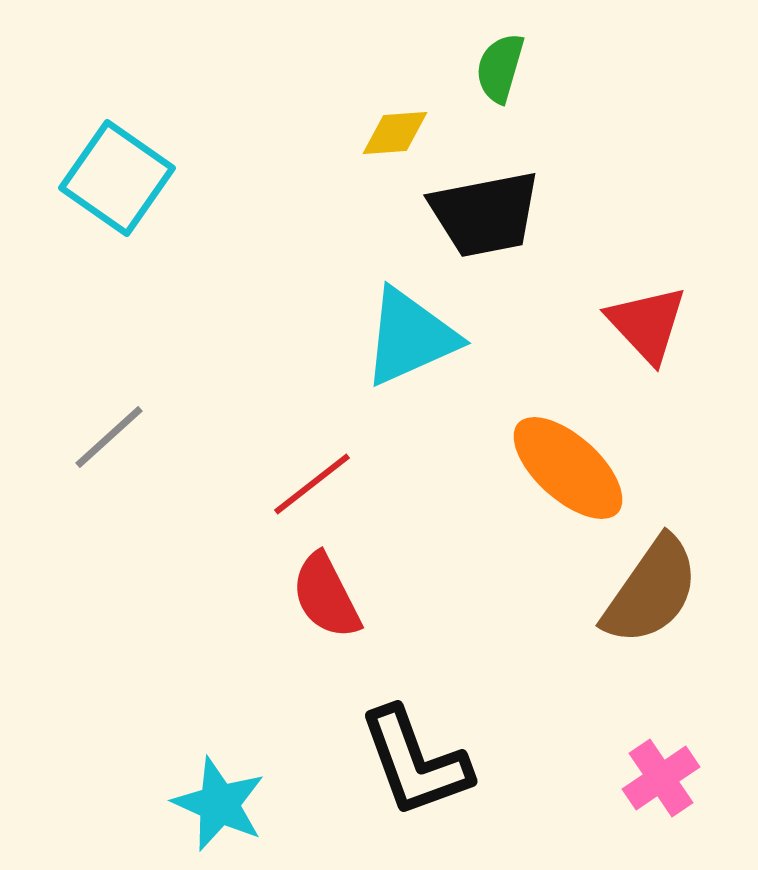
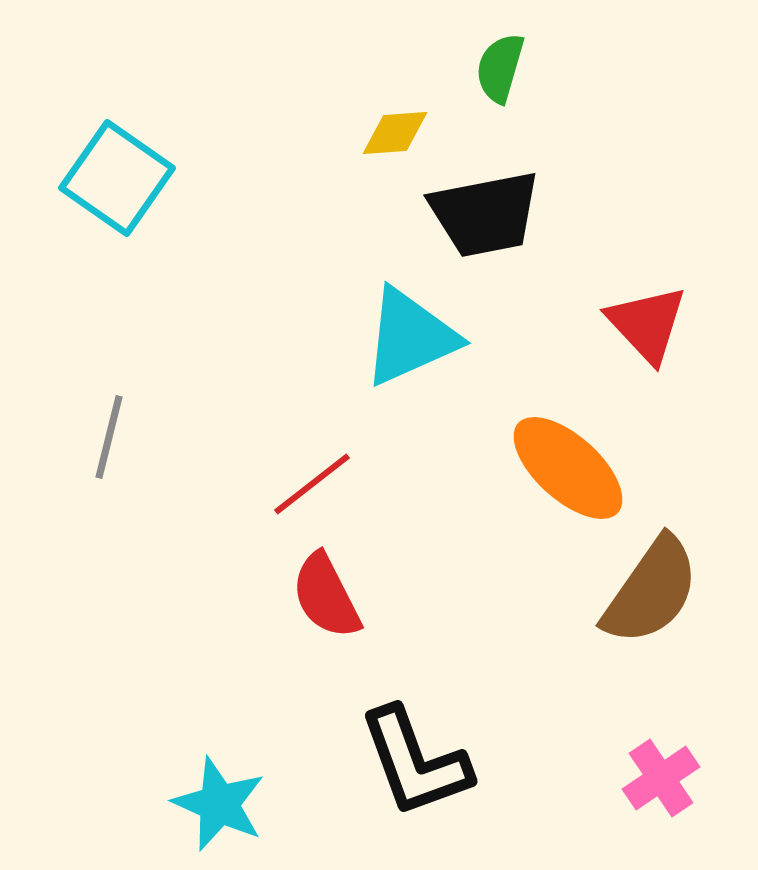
gray line: rotated 34 degrees counterclockwise
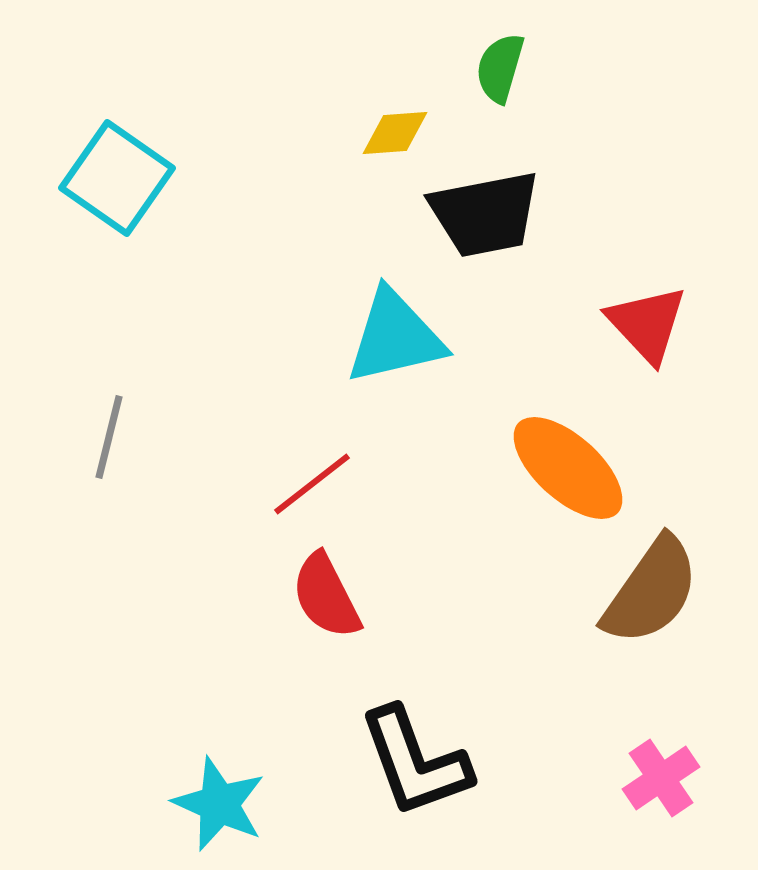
cyan triangle: moved 15 px left; rotated 11 degrees clockwise
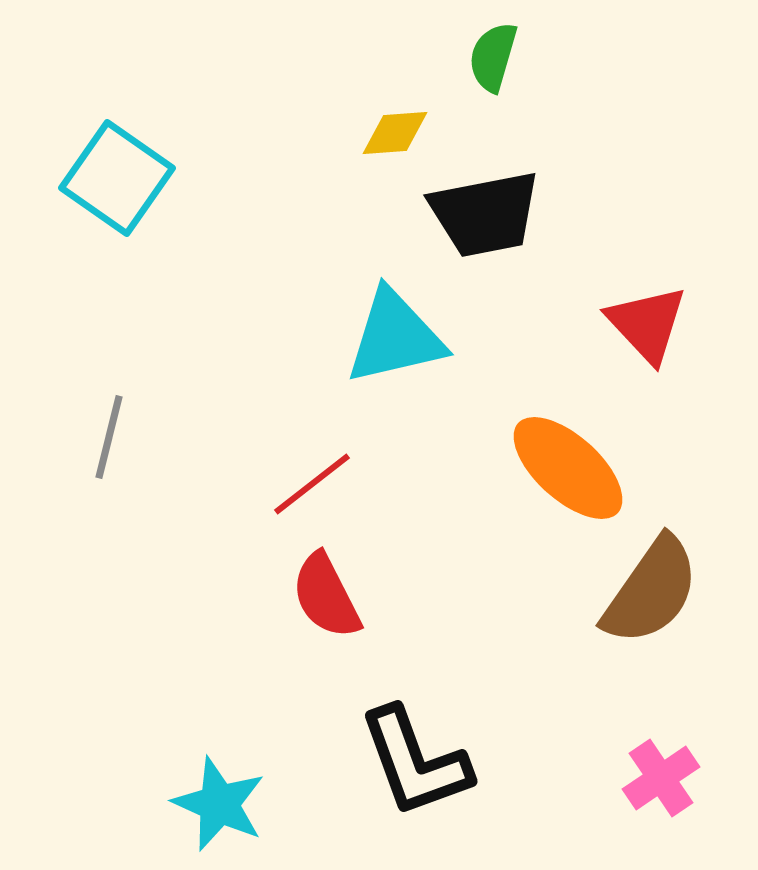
green semicircle: moved 7 px left, 11 px up
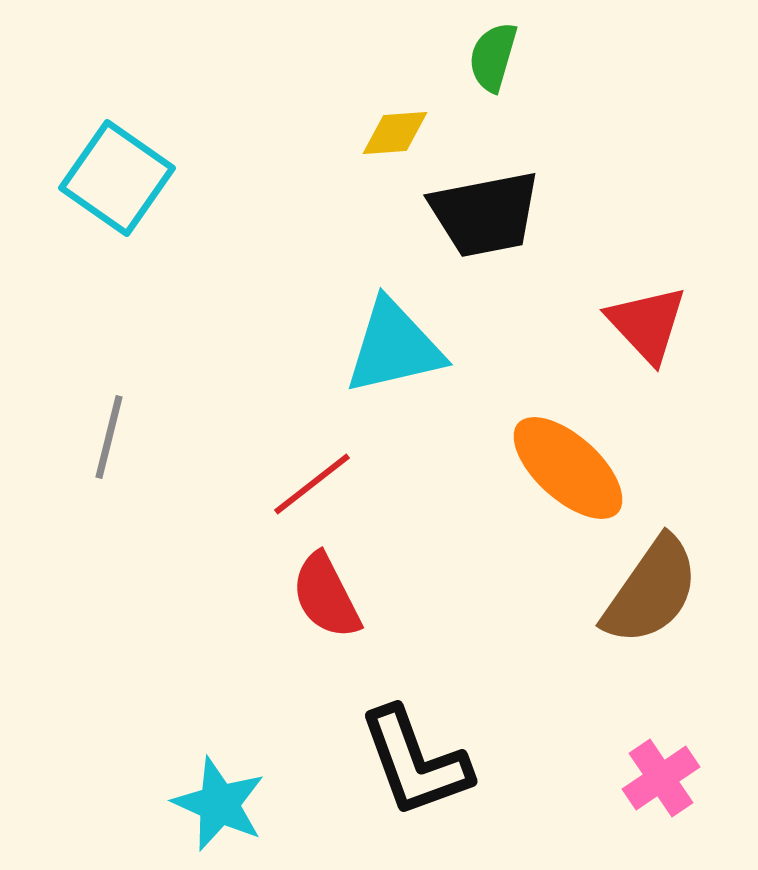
cyan triangle: moved 1 px left, 10 px down
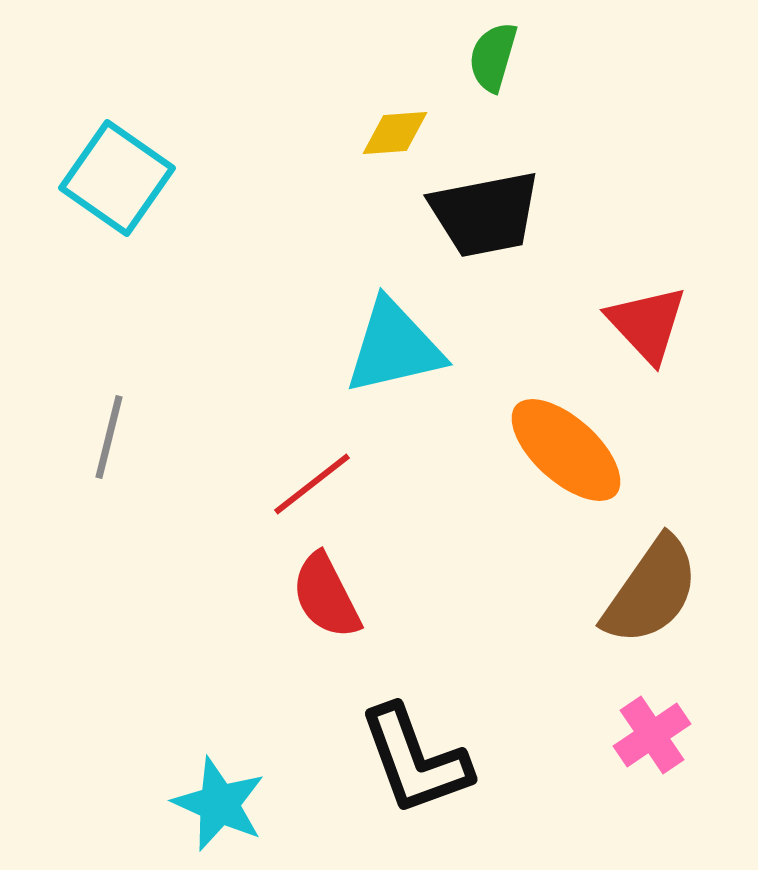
orange ellipse: moved 2 px left, 18 px up
black L-shape: moved 2 px up
pink cross: moved 9 px left, 43 px up
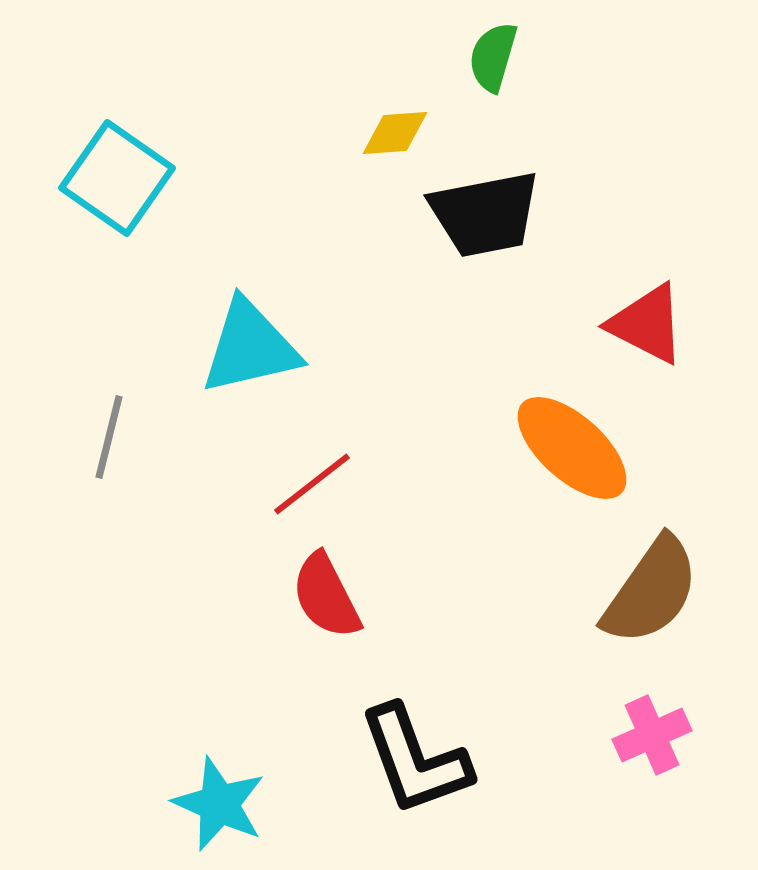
red triangle: rotated 20 degrees counterclockwise
cyan triangle: moved 144 px left
orange ellipse: moved 6 px right, 2 px up
pink cross: rotated 10 degrees clockwise
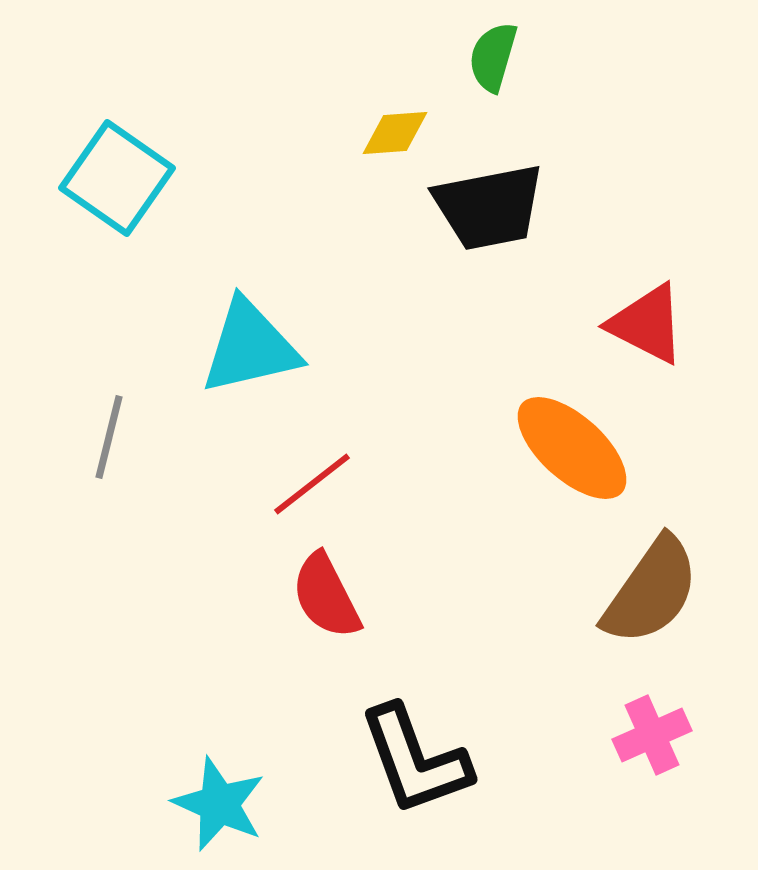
black trapezoid: moved 4 px right, 7 px up
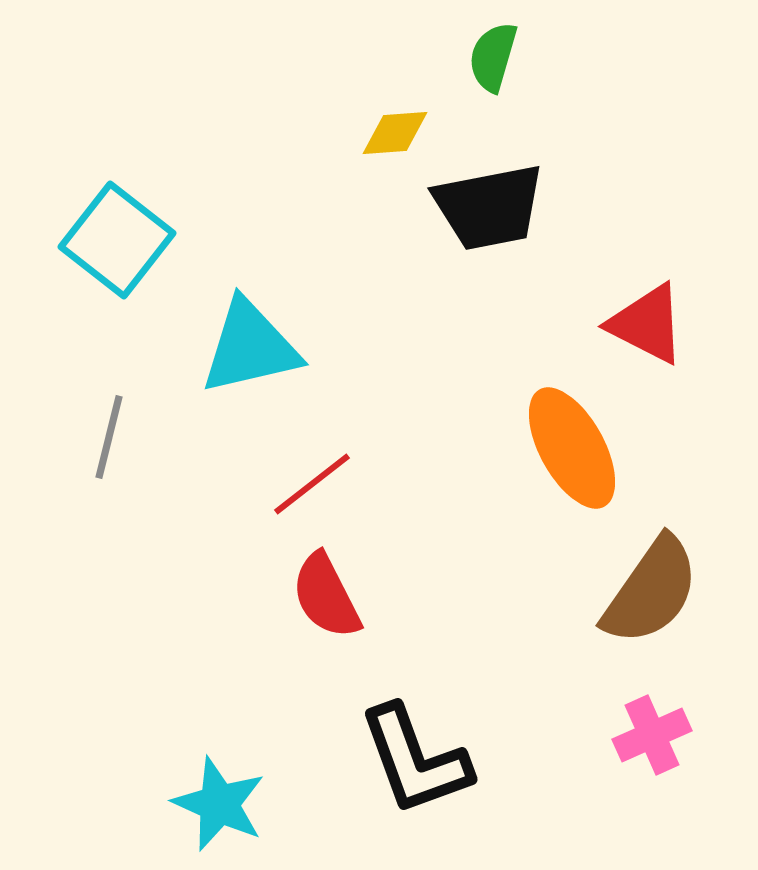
cyan square: moved 62 px down; rotated 3 degrees clockwise
orange ellipse: rotated 19 degrees clockwise
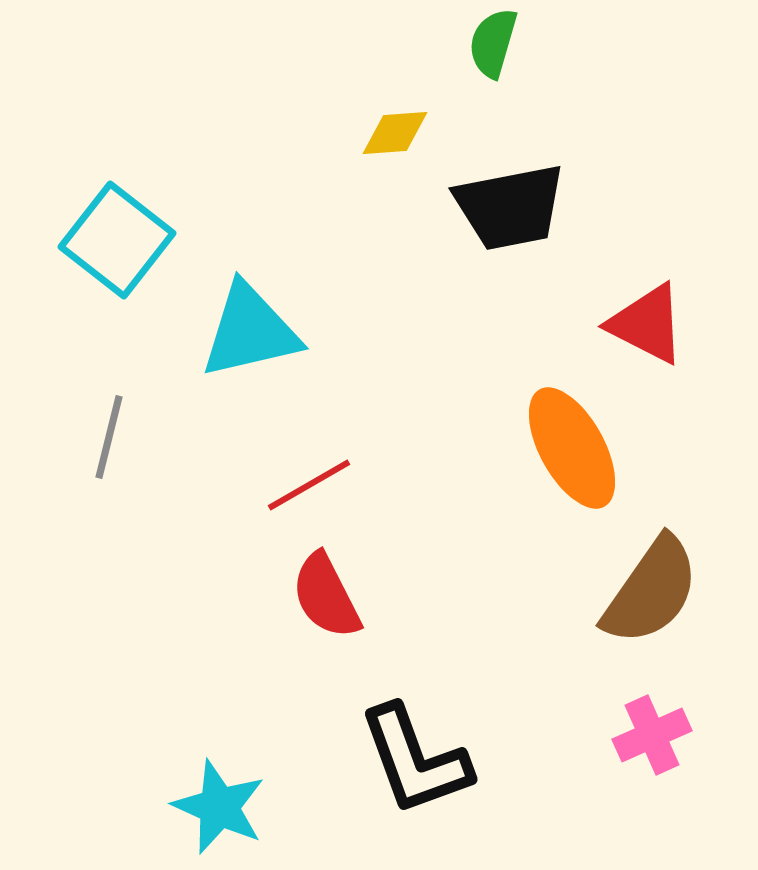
green semicircle: moved 14 px up
black trapezoid: moved 21 px right
cyan triangle: moved 16 px up
red line: moved 3 px left, 1 px down; rotated 8 degrees clockwise
cyan star: moved 3 px down
